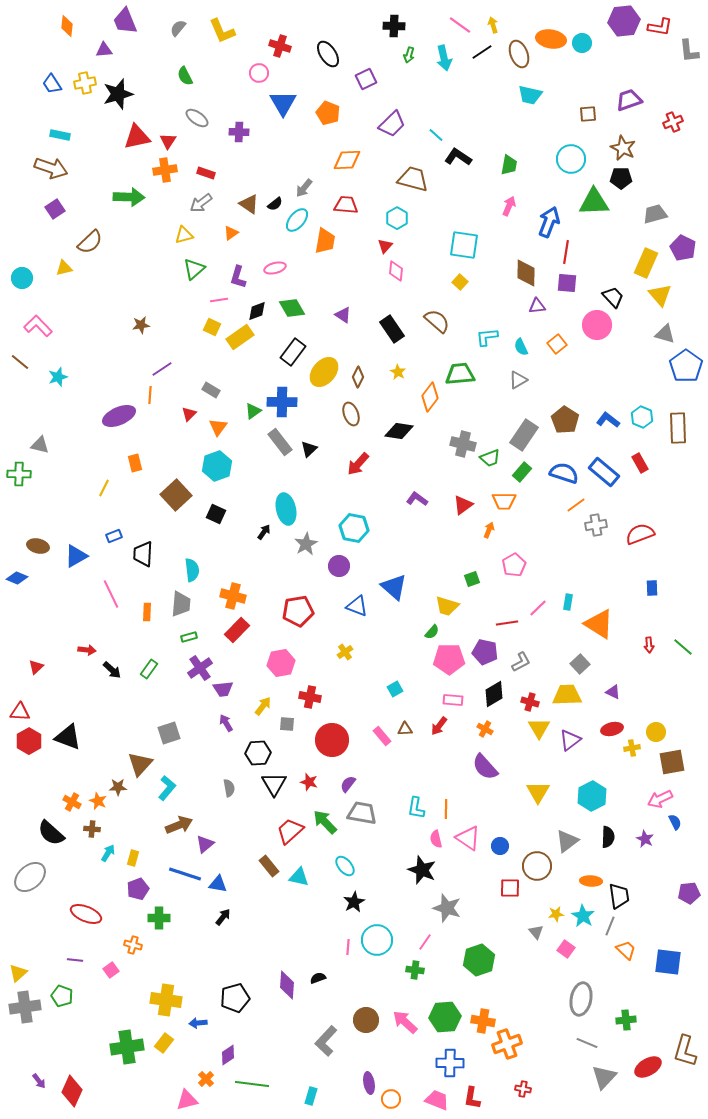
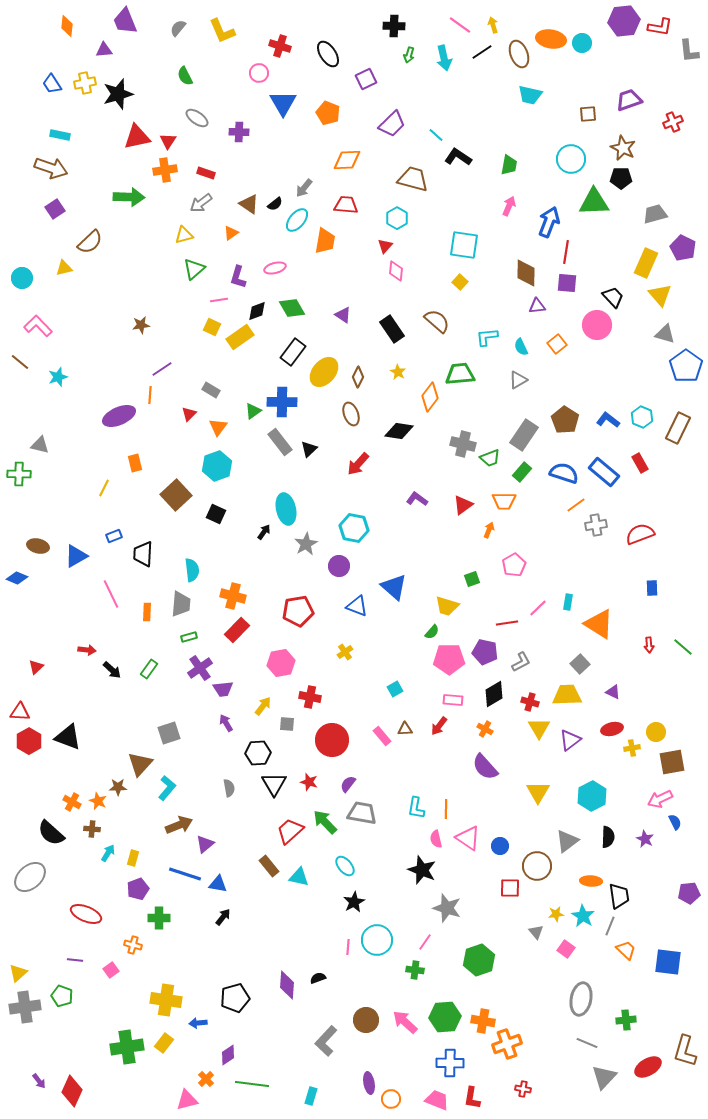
brown rectangle at (678, 428): rotated 28 degrees clockwise
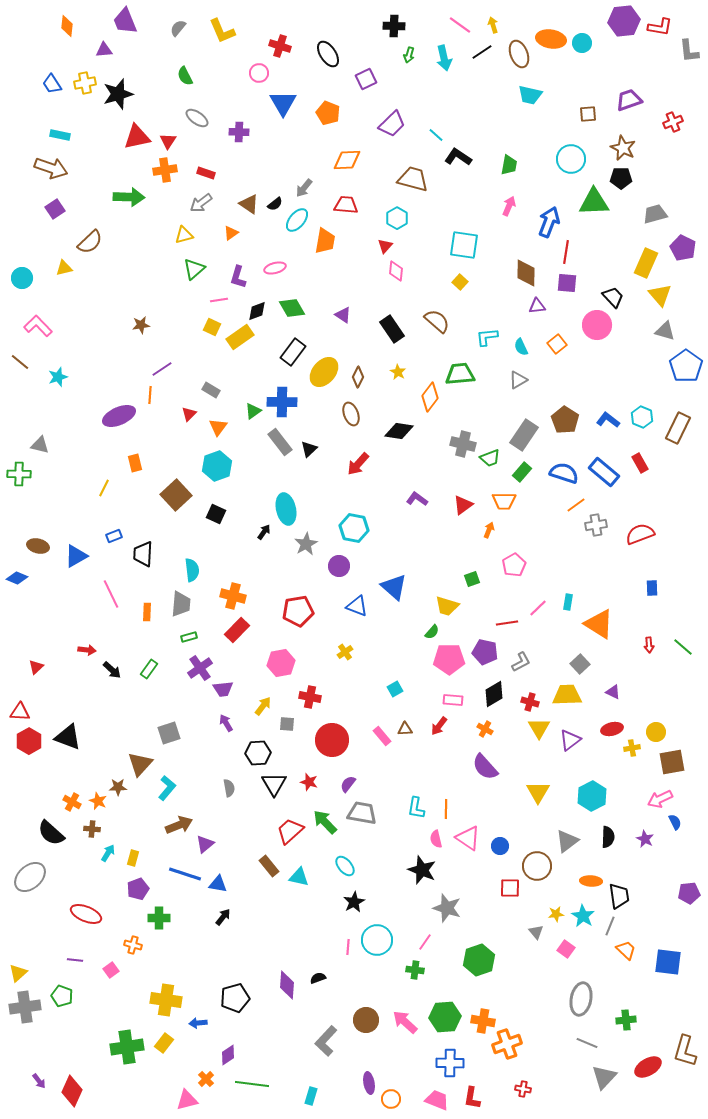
gray triangle at (665, 334): moved 3 px up
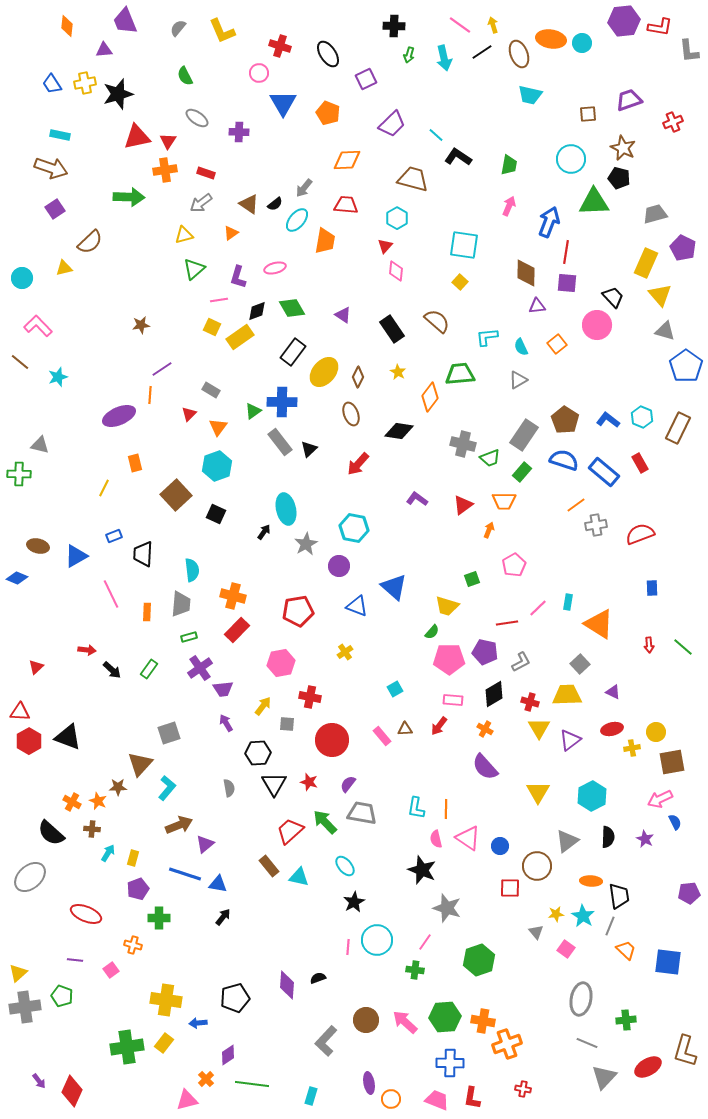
black pentagon at (621, 178): moved 2 px left; rotated 15 degrees clockwise
blue semicircle at (564, 473): moved 13 px up
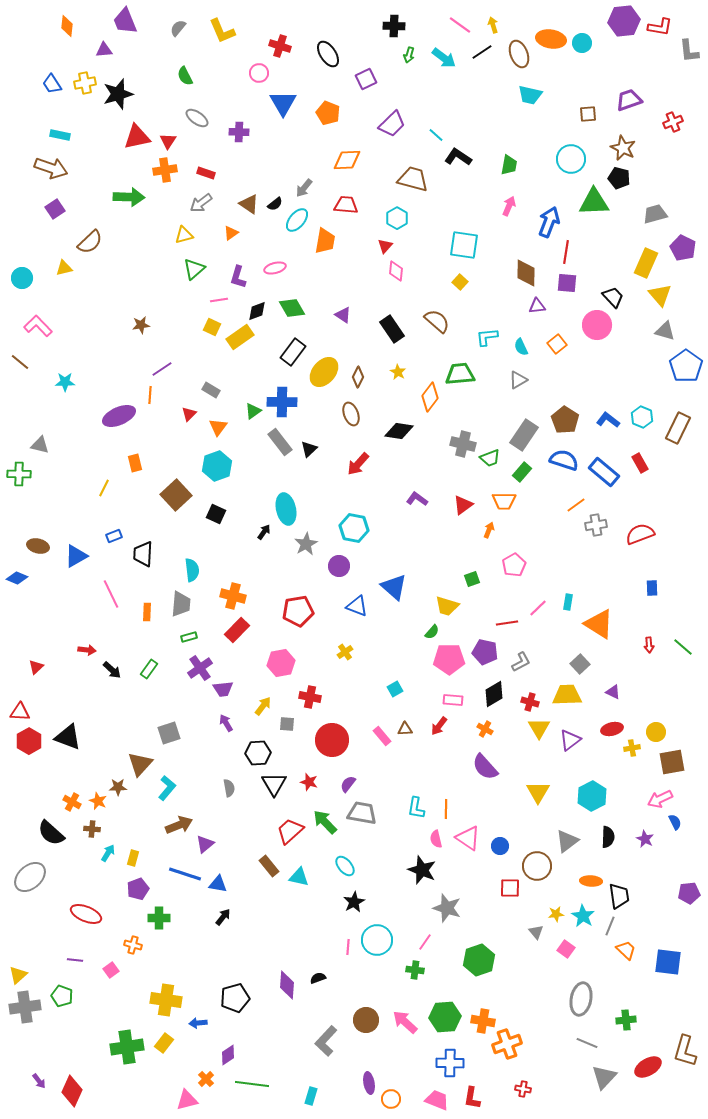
cyan arrow at (444, 58): rotated 40 degrees counterclockwise
cyan star at (58, 377): moved 7 px right, 5 px down; rotated 18 degrees clockwise
yellow triangle at (18, 973): moved 2 px down
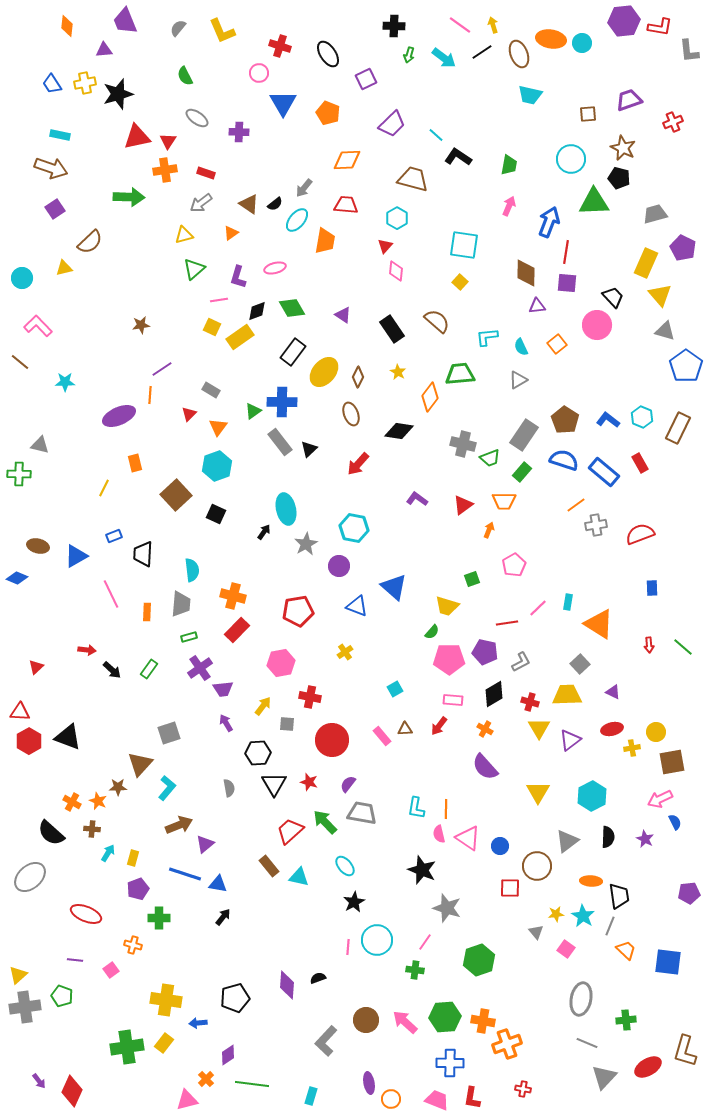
pink semicircle at (436, 839): moved 3 px right, 5 px up
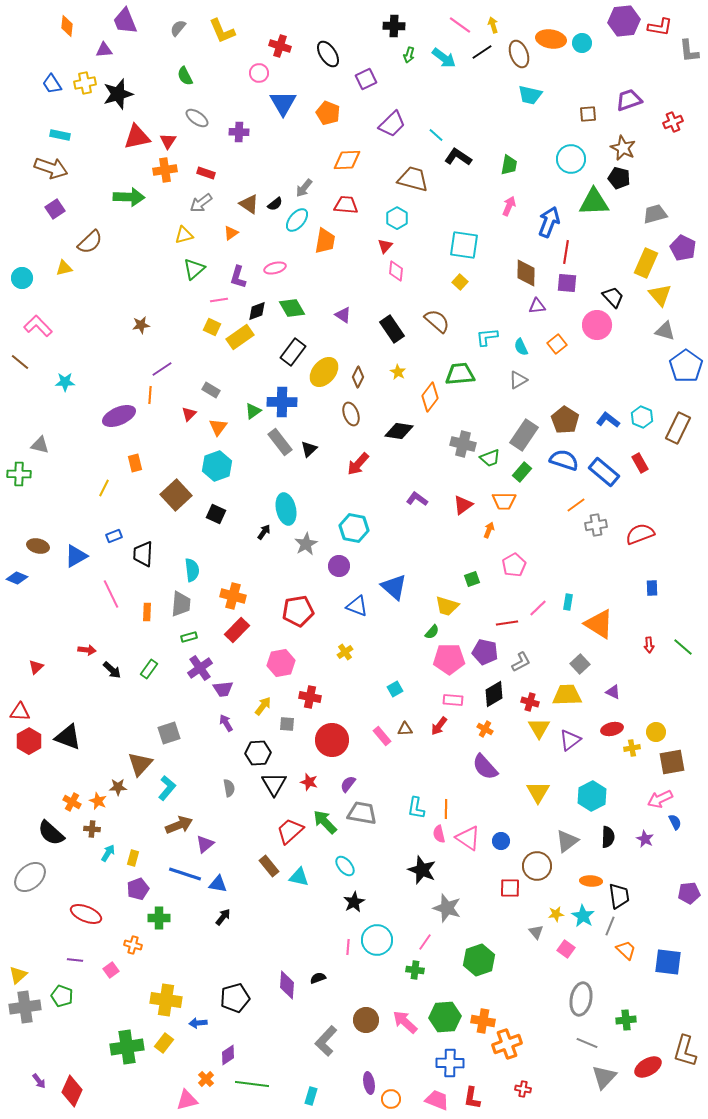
blue circle at (500, 846): moved 1 px right, 5 px up
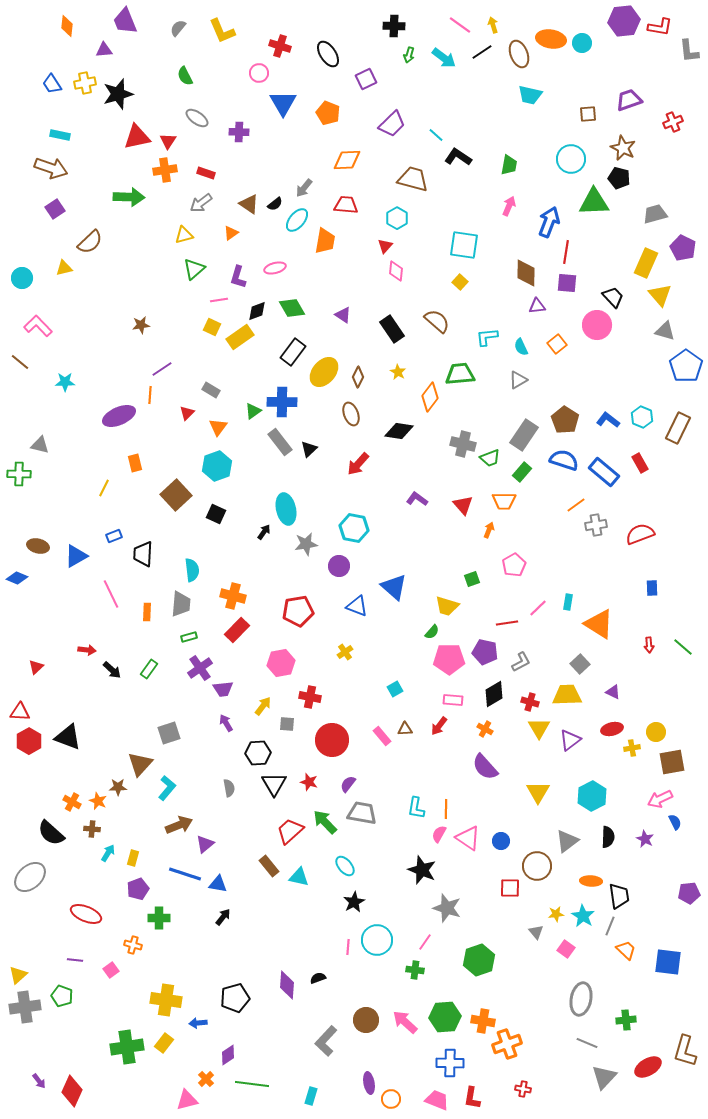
red triangle at (189, 414): moved 2 px left, 1 px up
red triangle at (463, 505): rotated 35 degrees counterclockwise
gray star at (306, 544): rotated 20 degrees clockwise
pink semicircle at (439, 834): rotated 42 degrees clockwise
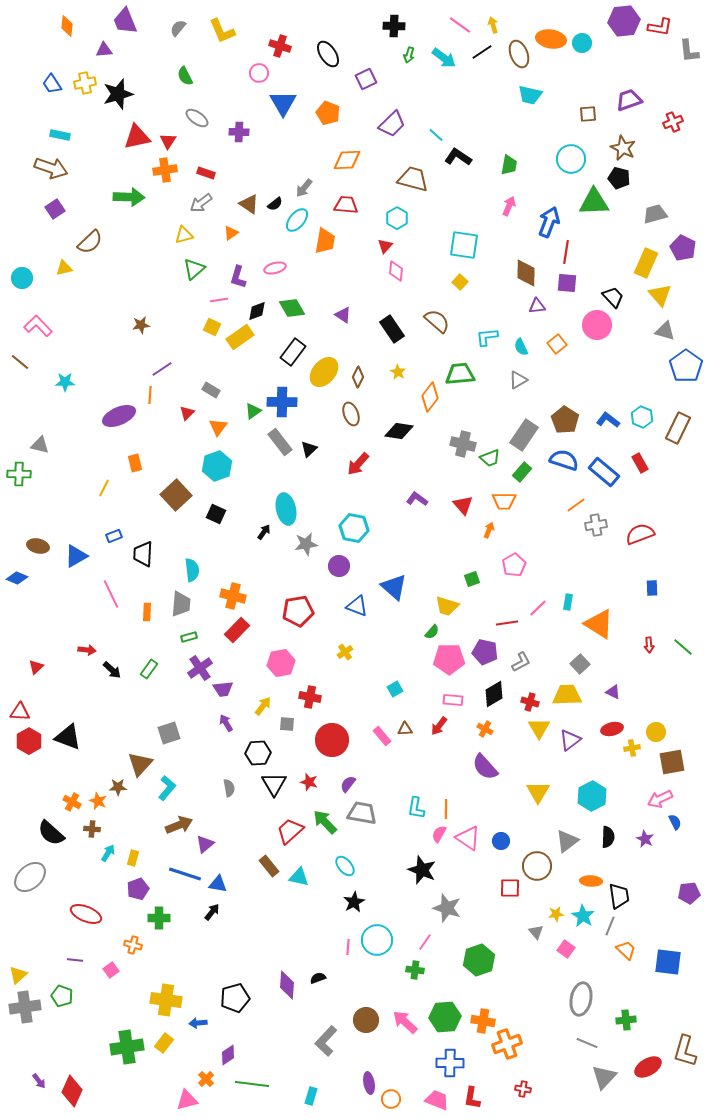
black arrow at (223, 917): moved 11 px left, 5 px up
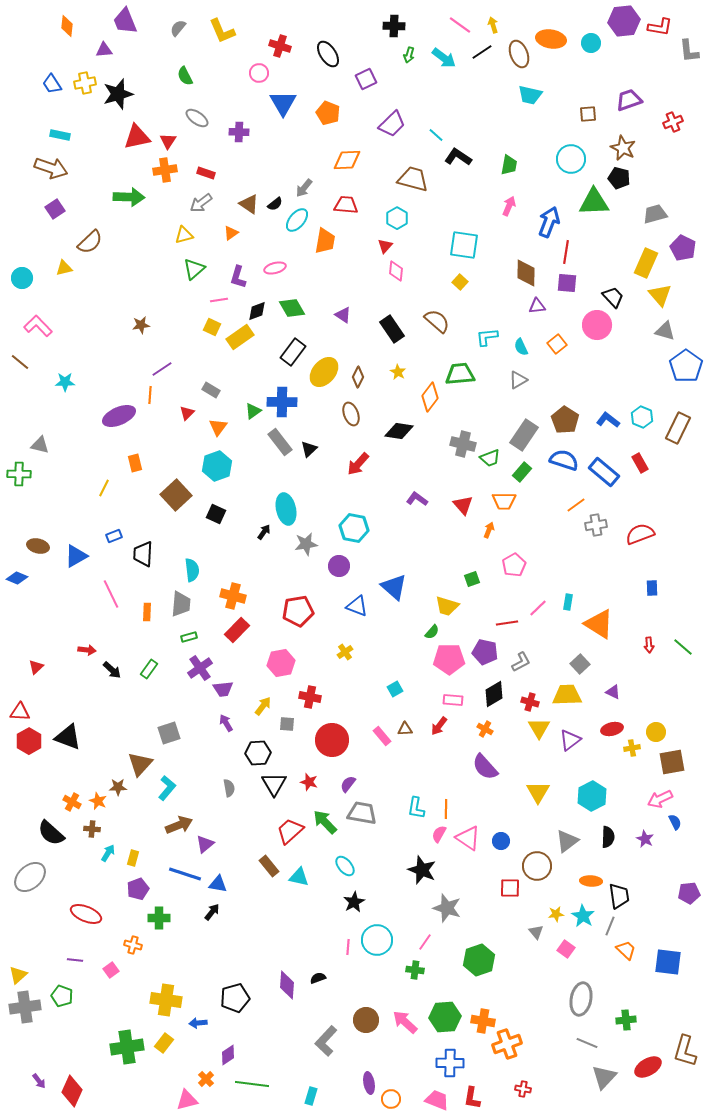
cyan circle at (582, 43): moved 9 px right
